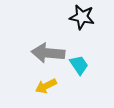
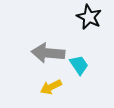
black star: moved 7 px right; rotated 15 degrees clockwise
yellow arrow: moved 5 px right, 1 px down
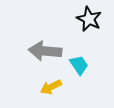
black star: moved 2 px down
gray arrow: moved 3 px left, 2 px up
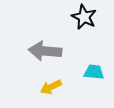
black star: moved 5 px left, 2 px up
cyan trapezoid: moved 15 px right, 7 px down; rotated 50 degrees counterclockwise
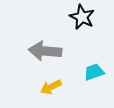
black star: moved 2 px left
cyan trapezoid: rotated 25 degrees counterclockwise
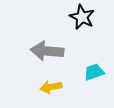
gray arrow: moved 2 px right
yellow arrow: rotated 15 degrees clockwise
